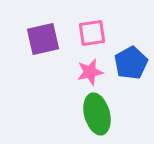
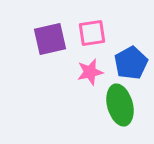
purple square: moved 7 px right
green ellipse: moved 23 px right, 9 px up
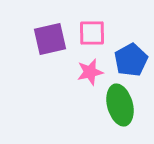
pink square: rotated 8 degrees clockwise
blue pentagon: moved 3 px up
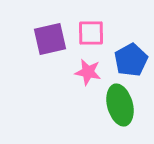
pink square: moved 1 px left
pink star: moved 2 px left; rotated 24 degrees clockwise
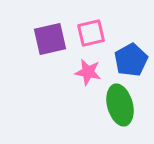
pink square: rotated 12 degrees counterclockwise
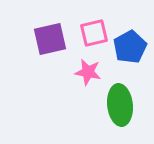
pink square: moved 3 px right
blue pentagon: moved 1 px left, 13 px up
green ellipse: rotated 9 degrees clockwise
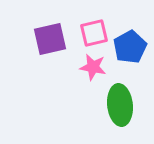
pink star: moved 5 px right, 5 px up
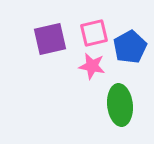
pink star: moved 1 px left, 1 px up
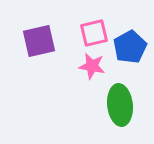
purple square: moved 11 px left, 2 px down
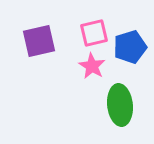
blue pentagon: rotated 12 degrees clockwise
pink star: rotated 20 degrees clockwise
